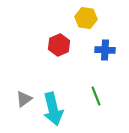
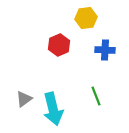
yellow hexagon: rotated 15 degrees counterclockwise
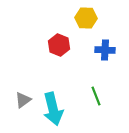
yellow hexagon: rotated 10 degrees clockwise
red hexagon: rotated 15 degrees counterclockwise
gray triangle: moved 1 px left, 1 px down
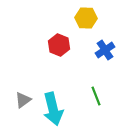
blue cross: rotated 36 degrees counterclockwise
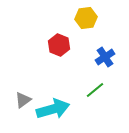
yellow hexagon: rotated 10 degrees counterclockwise
blue cross: moved 7 px down
green line: moved 1 px left, 6 px up; rotated 72 degrees clockwise
cyan arrow: rotated 92 degrees counterclockwise
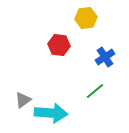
red hexagon: rotated 15 degrees counterclockwise
green line: moved 1 px down
cyan arrow: moved 2 px left, 4 px down; rotated 20 degrees clockwise
